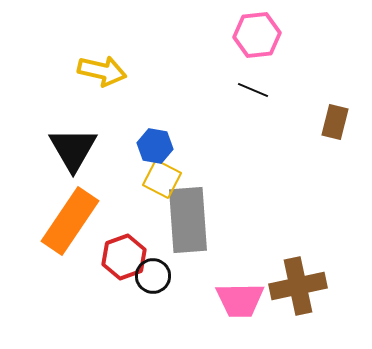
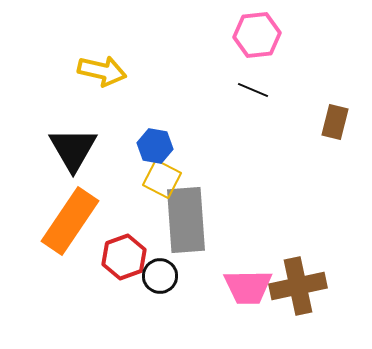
gray rectangle: moved 2 px left
black circle: moved 7 px right
pink trapezoid: moved 8 px right, 13 px up
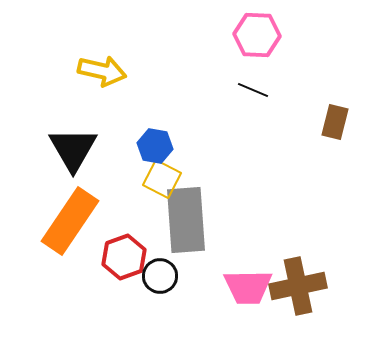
pink hexagon: rotated 9 degrees clockwise
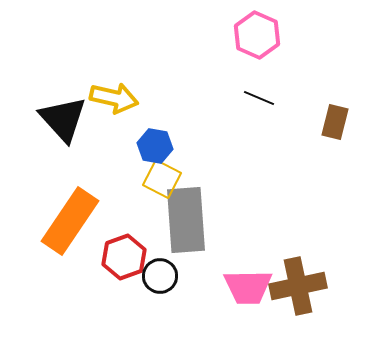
pink hexagon: rotated 21 degrees clockwise
yellow arrow: moved 12 px right, 27 px down
black line: moved 6 px right, 8 px down
black triangle: moved 10 px left, 30 px up; rotated 12 degrees counterclockwise
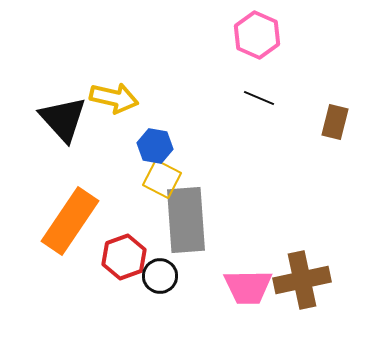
brown cross: moved 4 px right, 6 px up
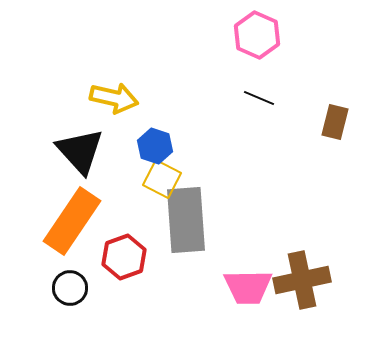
black triangle: moved 17 px right, 32 px down
blue hexagon: rotated 8 degrees clockwise
orange rectangle: moved 2 px right
black circle: moved 90 px left, 12 px down
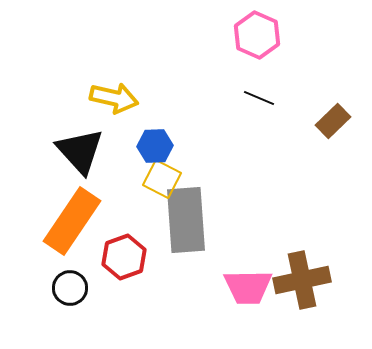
brown rectangle: moved 2 px left, 1 px up; rotated 32 degrees clockwise
blue hexagon: rotated 20 degrees counterclockwise
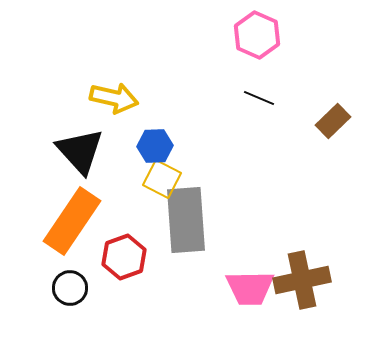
pink trapezoid: moved 2 px right, 1 px down
